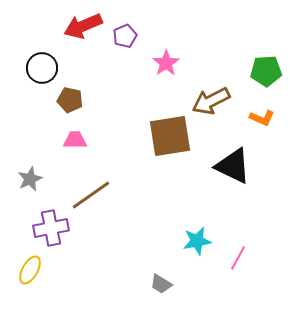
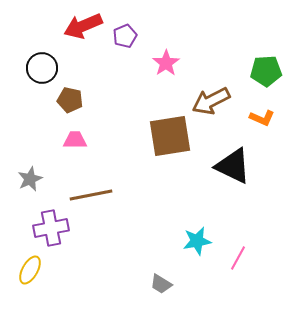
brown line: rotated 24 degrees clockwise
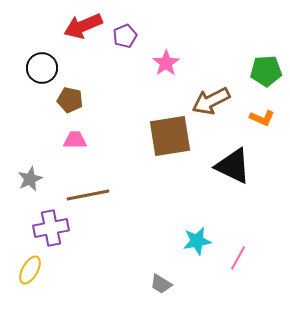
brown line: moved 3 px left
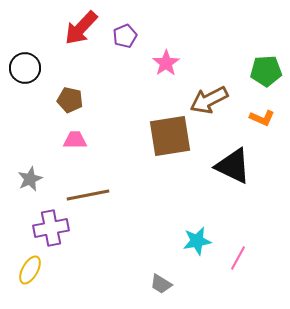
red arrow: moved 2 px left, 2 px down; rotated 24 degrees counterclockwise
black circle: moved 17 px left
brown arrow: moved 2 px left, 1 px up
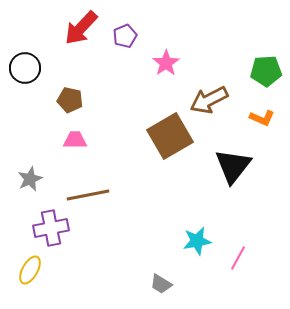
brown square: rotated 21 degrees counterclockwise
black triangle: rotated 42 degrees clockwise
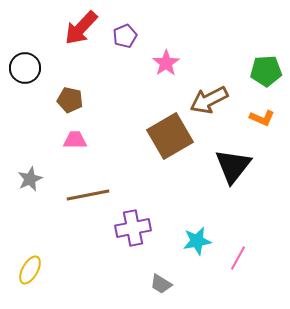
purple cross: moved 82 px right
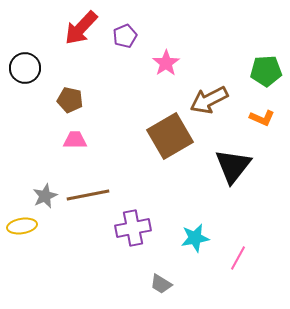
gray star: moved 15 px right, 17 px down
cyan star: moved 2 px left, 3 px up
yellow ellipse: moved 8 px left, 44 px up; rotated 52 degrees clockwise
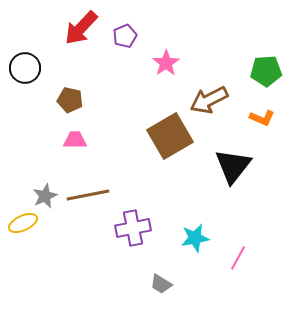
yellow ellipse: moved 1 px right, 3 px up; rotated 16 degrees counterclockwise
